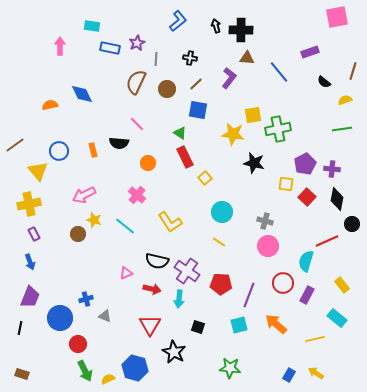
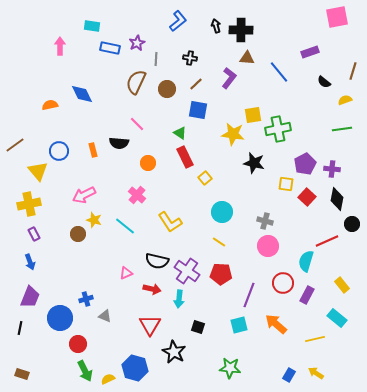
red pentagon at (221, 284): moved 10 px up
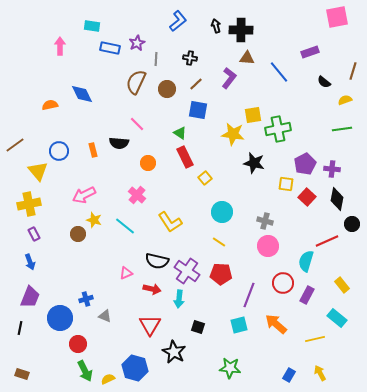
yellow arrow at (316, 373): moved 4 px right; rotated 28 degrees clockwise
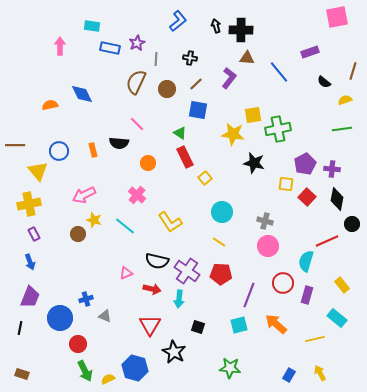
brown line at (15, 145): rotated 36 degrees clockwise
purple rectangle at (307, 295): rotated 12 degrees counterclockwise
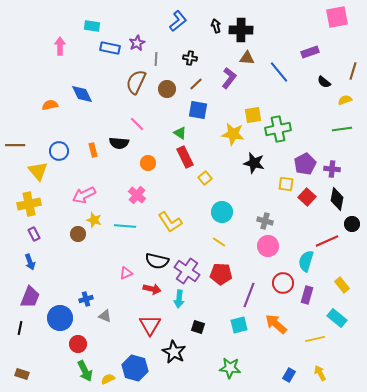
cyan line at (125, 226): rotated 35 degrees counterclockwise
